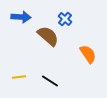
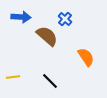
brown semicircle: moved 1 px left
orange semicircle: moved 2 px left, 3 px down
yellow line: moved 6 px left
black line: rotated 12 degrees clockwise
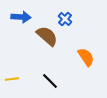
yellow line: moved 1 px left, 2 px down
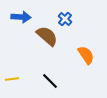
orange semicircle: moved 2 px up
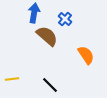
blue arrow: moved 13 px right, 4 px up; rotated 84 degrees counterclockwise
black line: moved 4 px down
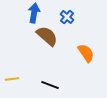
blue cross: moved 2 px right, 2 px up
orange semicircle: moved 2 px up
black line: rotated 24 degrees counterclockwise
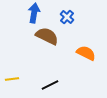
brown semicircle: rotated 15 degrees counterclockwise
orange semicircle: rotated 30 degrees counterclockwise
black line: rotated 48 degrees counterclockwise
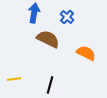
brown semicircle: moved 1 px right, 3 px down
yellow line: moved 2 px right
black line: rotated 48 degrees counterclockwise
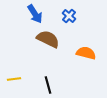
blue arrow: moved 1 px right, 1 px down; rotated 138 degrees clockwise
blue cross: moved 2 px right, 1 px up
orange semicircle: rotated 12 degrees counterclockwise
black line: moved 2 px left; rotated 30 degrees counterclockwise
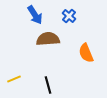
blue arrow: moved 1 px down
brown semicircle: rotated 30 degrees counterclockwise
orange semicircle: rotated 126 degrees counterclockwise
yellow line: rotated 16 degrees counterclockwise
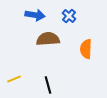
blue arrow: rotated 48 degrees counterclockwise
orange semicircle: moved 4 px up; rotated 24 degrees clockwise
